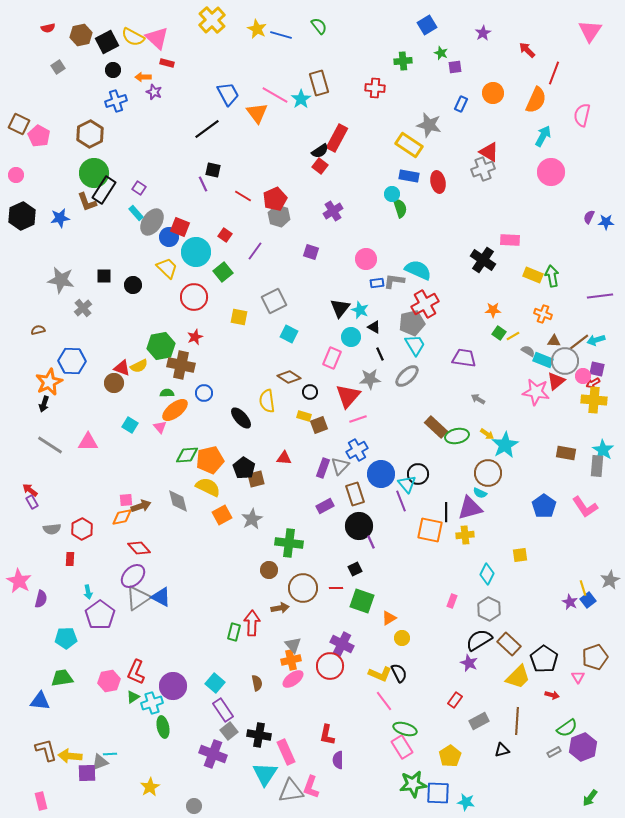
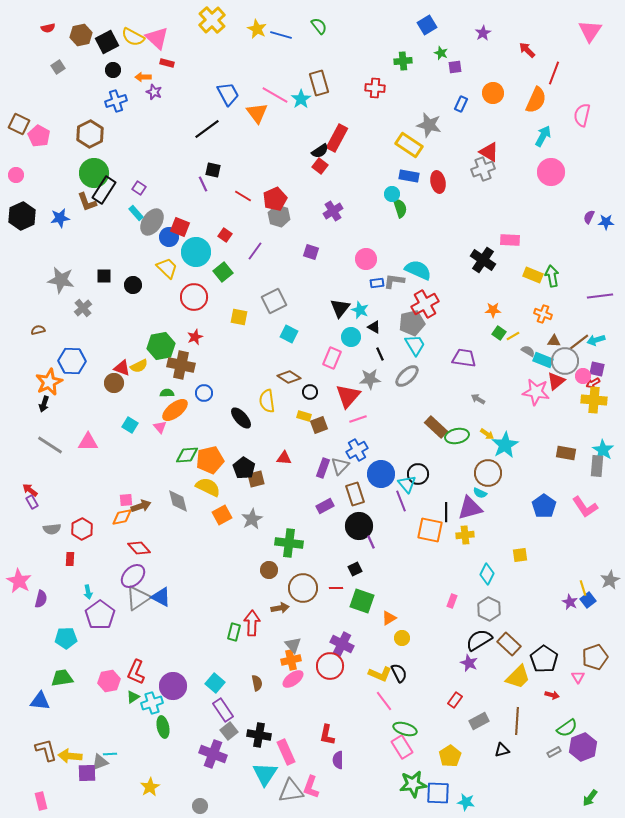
gray circle at (194, 806): moved 6 px right
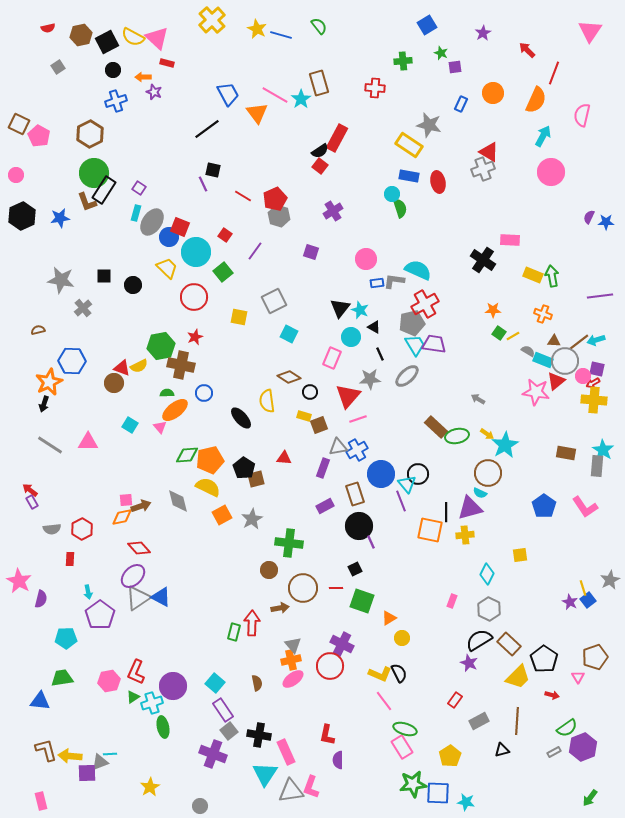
cyan rectangle at (136, 213): rotated 56 degrees clockwise
purple trapezoid at (464, 358): moved 30 px left, 14 px up
gray triangle at (340, 466): moved 2 px left, 19 px up; rotated 36 degrees clockwise
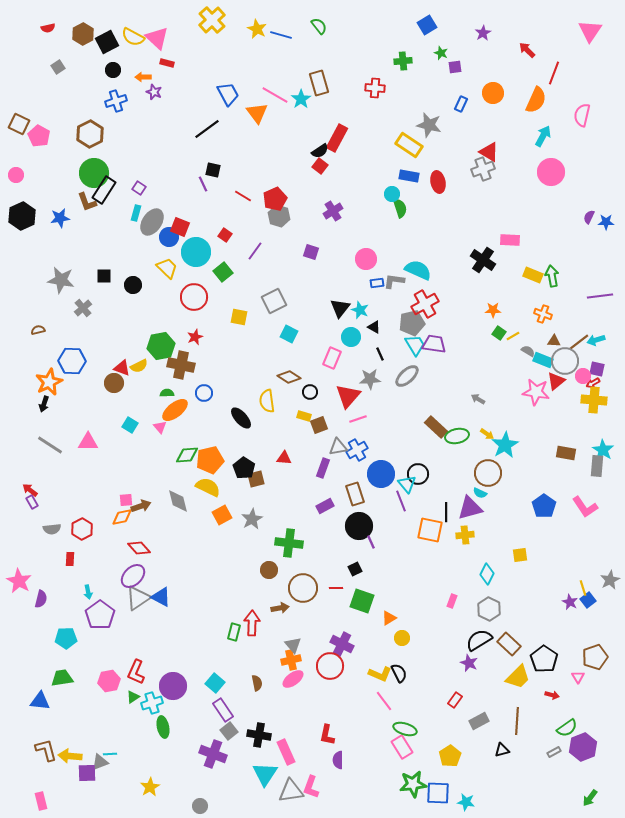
brown hexagon at (81, 35): moved 2 px right, 1 px up; rotated 15 degrees counterclockwise
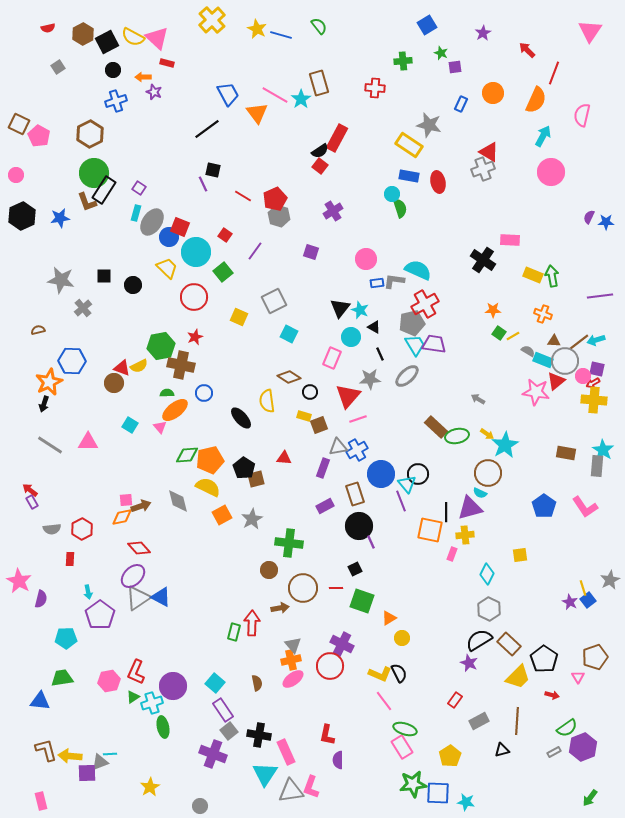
yellow square at (239, 317): rotated 12 degrees clockwise
pink rectangle at (452, 601): moved 47 px up
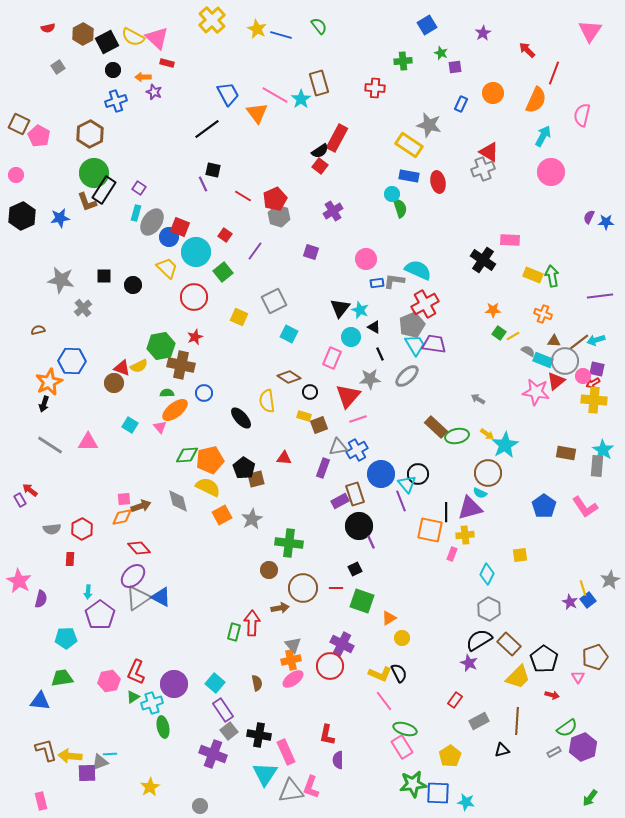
gray pentagon at (412, 323): moved 2 px down; rotated 10 degrees counterclockwise
pink square at (126, 500): moved 2 px left, 1 px up
purple rectangle at (32, 502): moved 12 px left, 2 px up
purple rectangle at (325, 506): moved 15 px right, 5 px up
cyan arrow at (88, 592): rotated 16 degrees clockwise
purple circle at (173, 686): moved 1 px right, 2 px up
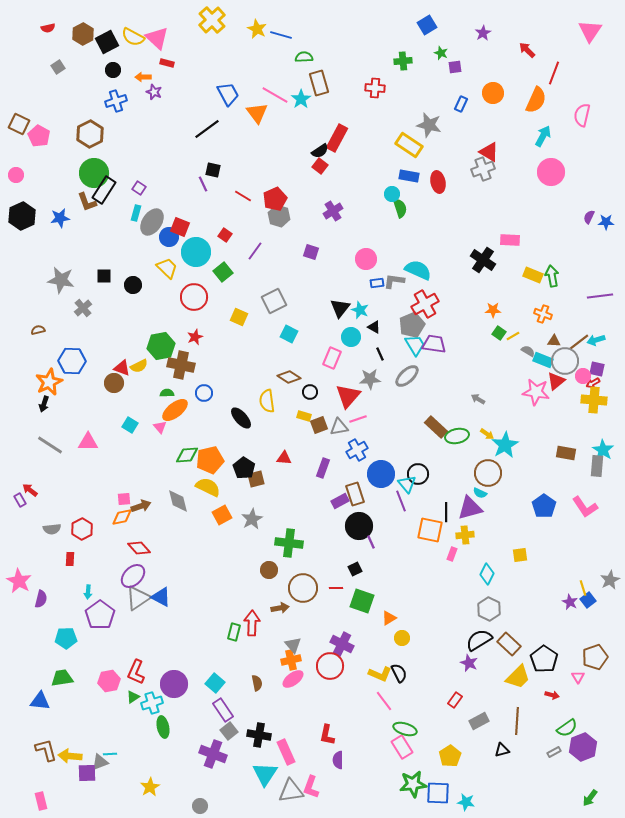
green semicircle at (319, 26): moved 15 px left, 31 px down; rotated 54 degrees counterclockwise
gray triangle at (338, 447): moved 1 px right, 20 px up
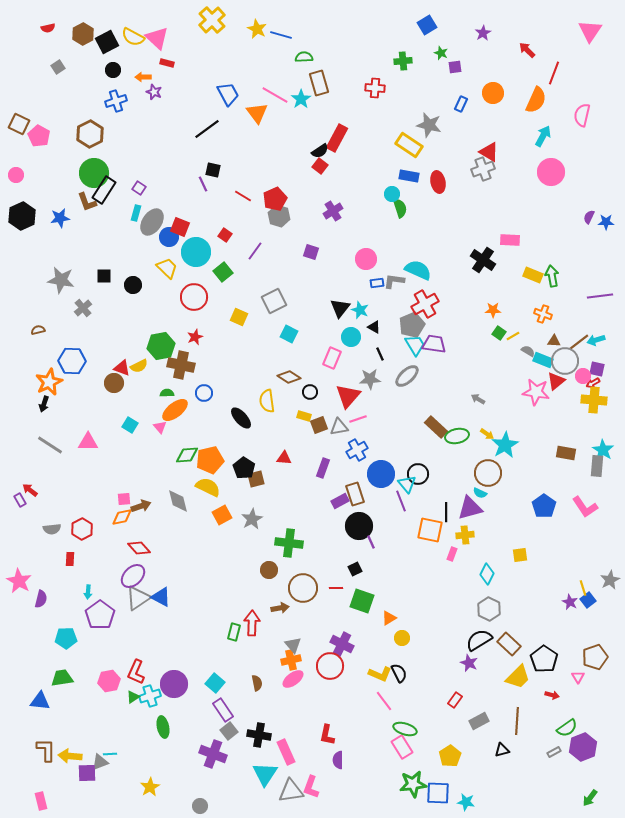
cyan cross at (152, 703): moved 2 px left, 7 px up
brown L-shape at (46, 750): rotated 15 degrees clockwise
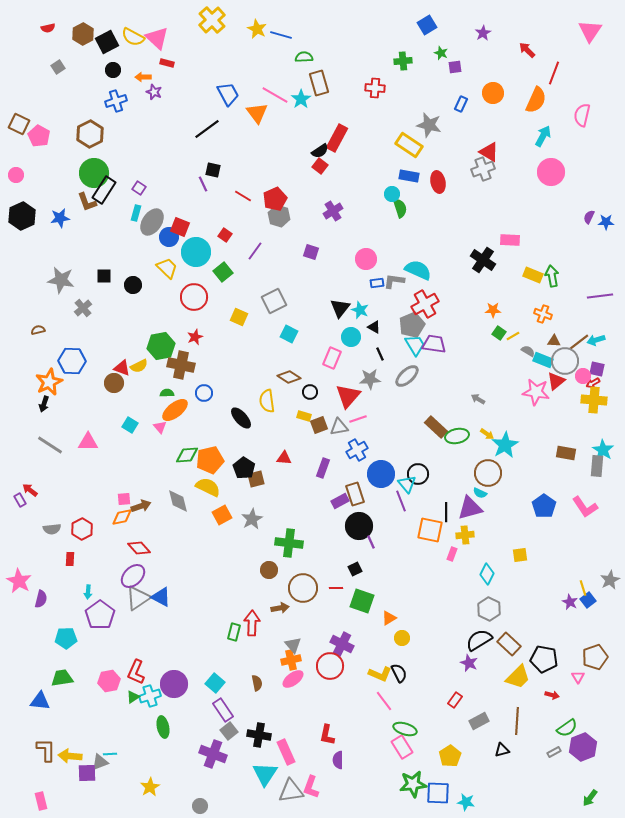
black pentagon at (544, 659): rotated 24 degrees counterclockwise
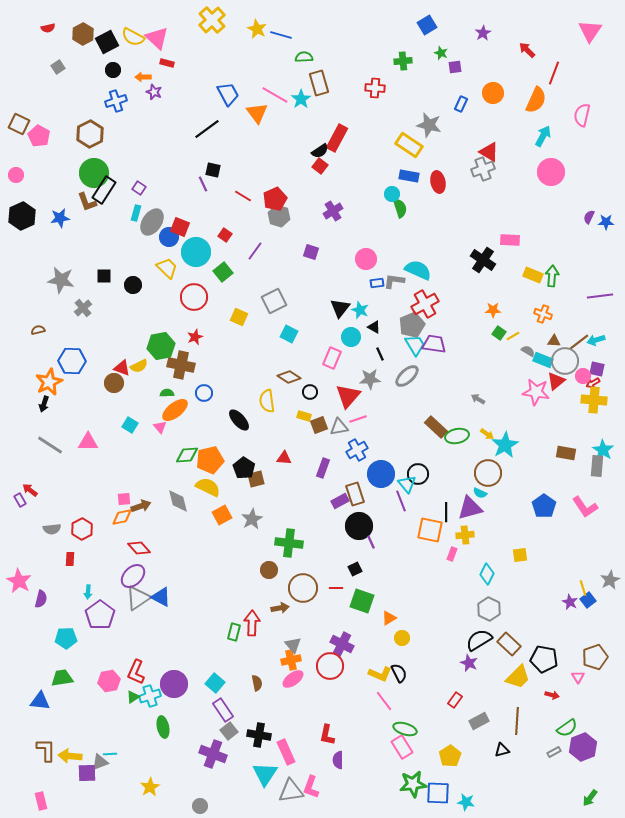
green arrow at (552, 276): rotated 15 degrees clockwise
black ellipse at (241, 418): moved 2 px left, 2 px down
